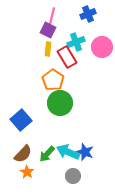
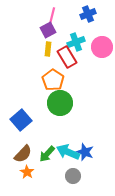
purple square: rotated 35 degrees clockwise
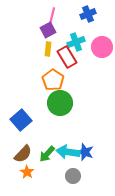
cyan arrow: rotated 15 degrees counterclockwise
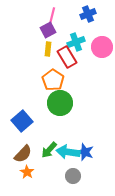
blue square: moved 1 px right, 1 px down
green arrow: moved 2 px right, 4 px up
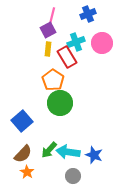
pink circle: moved 4 px up
blue star: moved 9 px right, 3 px down
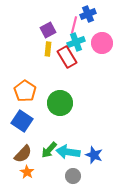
pink line: moved 22 px right, 9 px down
orange pentagon: moved 28 px left, 11 px down
blue square: rotated 15 degrees counterclockwise
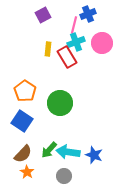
purple square: moved 5 px left, 15 px up
gray circle: moved 9 px left
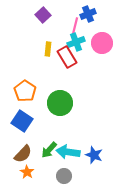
purple square: rotated 14 degrees counterclockwise
pink line: moved 1 px right, 1 px down
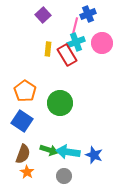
red rectangle: moved 2 px up
green arrow: rotated 114 degrees counterclockwise
brown semicircle: rotated 24 degrees counterclockwise
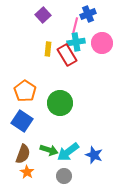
cyan cross: rotated 12 degrees clockwise
cyan arrow: rotated 45 degrees counterclockwise
